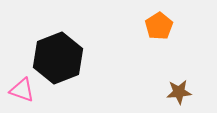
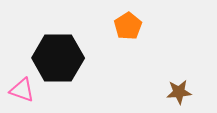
orange pentagon: moved 31 px left
black hexagon: rotated 21 degrees clockwise
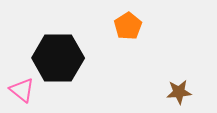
pink triangle: rotated 20 degrees clockwise
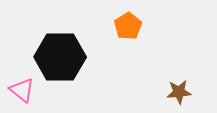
black hexagon: moved 2 px right, 1 px up
